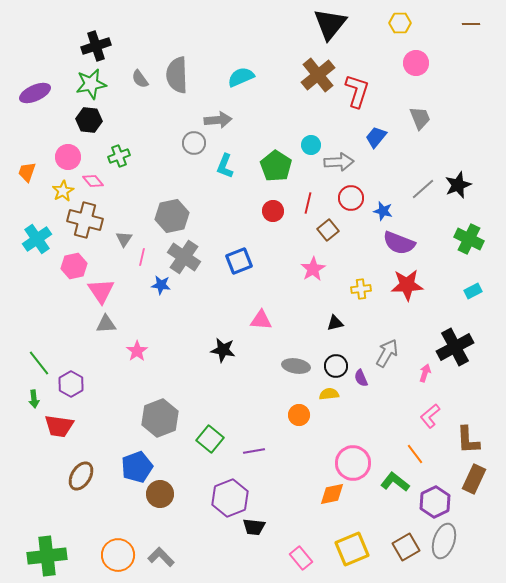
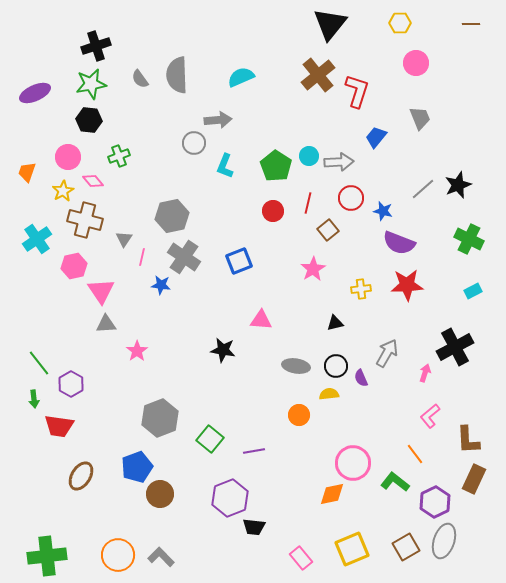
cyan circle at (311, 145): moved 2 px left, 11 px down
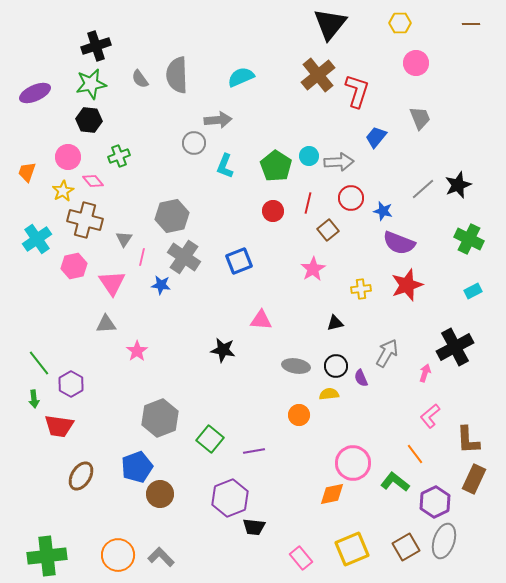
red star at (407, 285): rotated 16 degrees counterclockwise
pink triangle at (101, 291): moved 11 px right, 8 px up
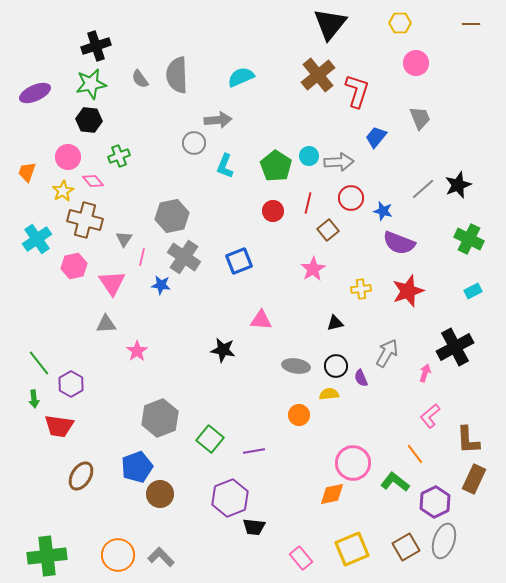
red star at (407, 285): moved 1 px right, 6 px down
